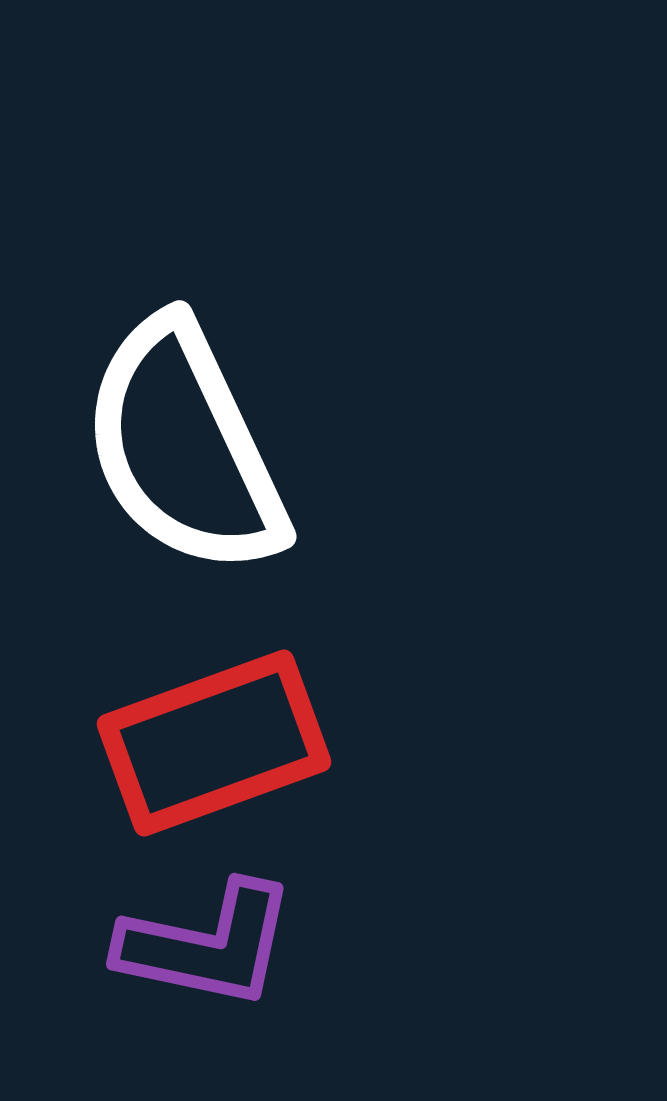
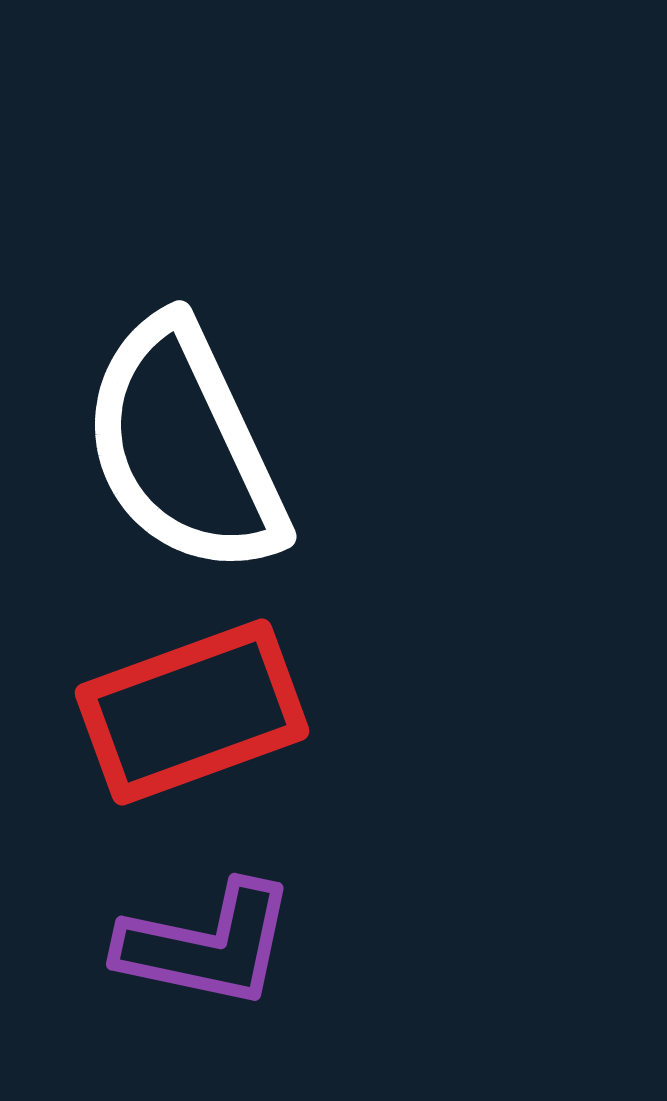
red rectangle: moved 22 px left, 31 px up
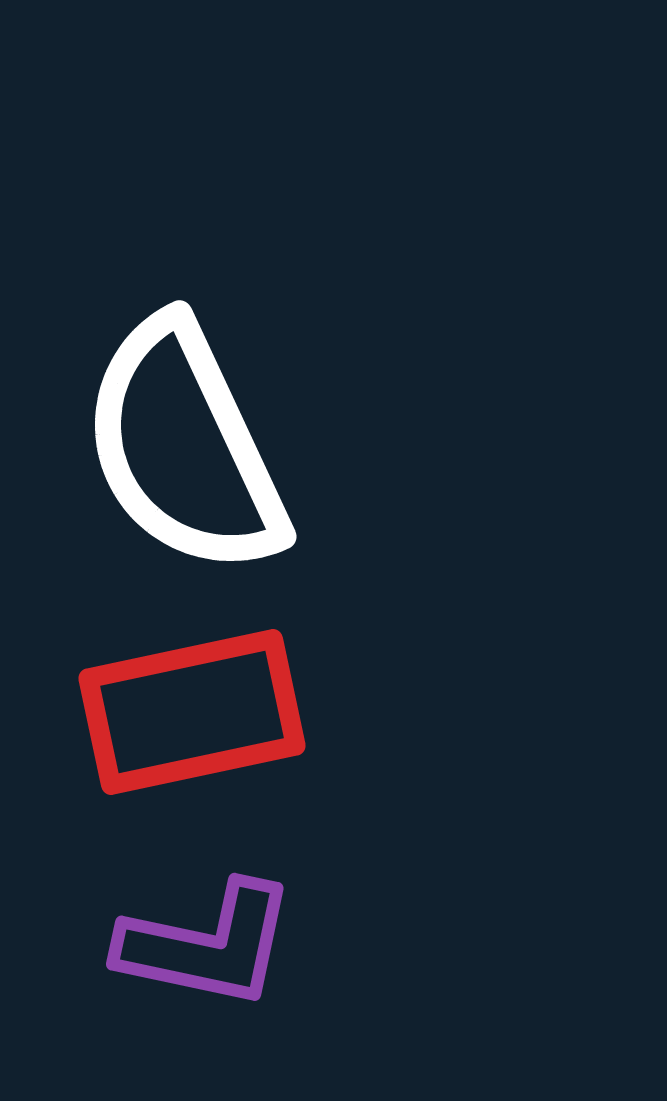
red rectangle: rotated 8 degrees clockwise
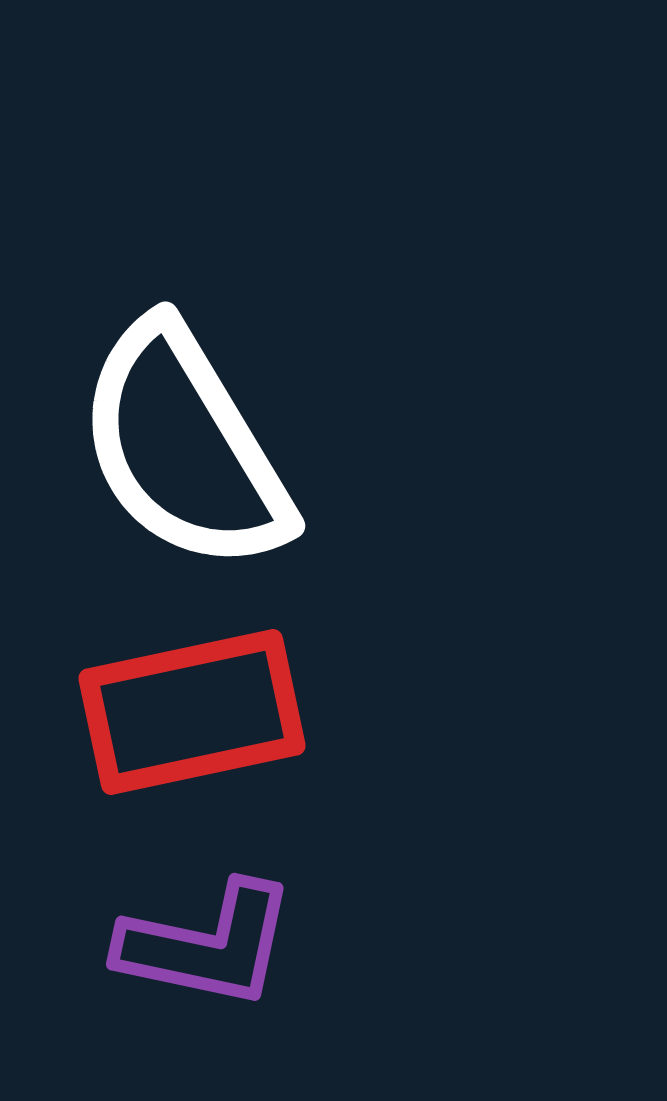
white semicircle: rotated 6 degrees counterclockwise
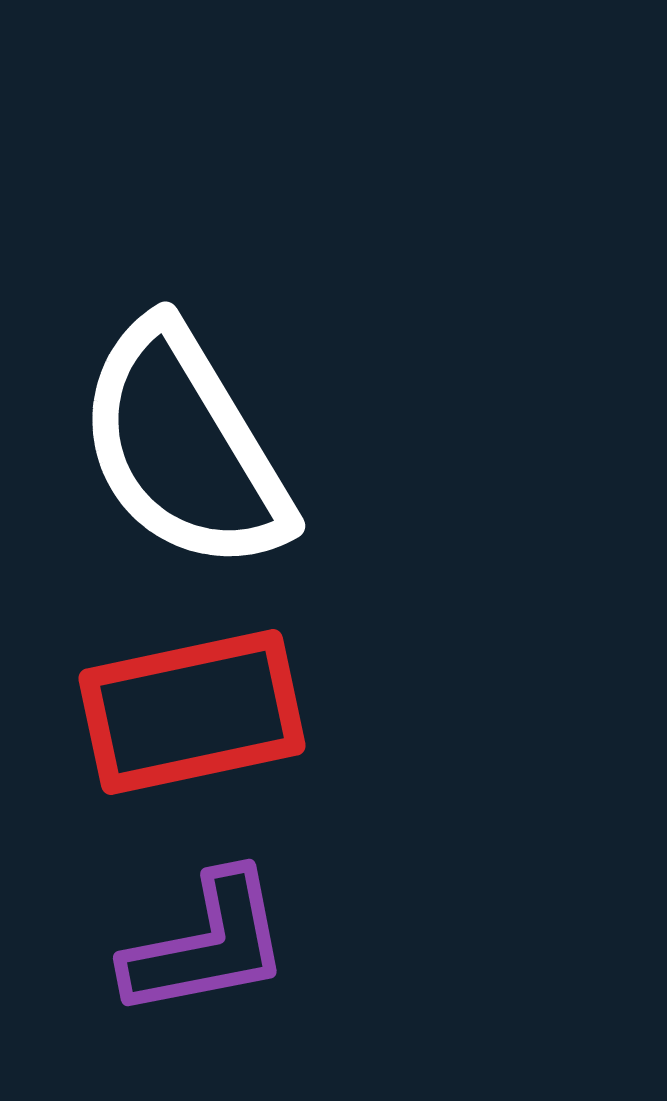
purple L-shape: rotated 23 degrees counterclockwise
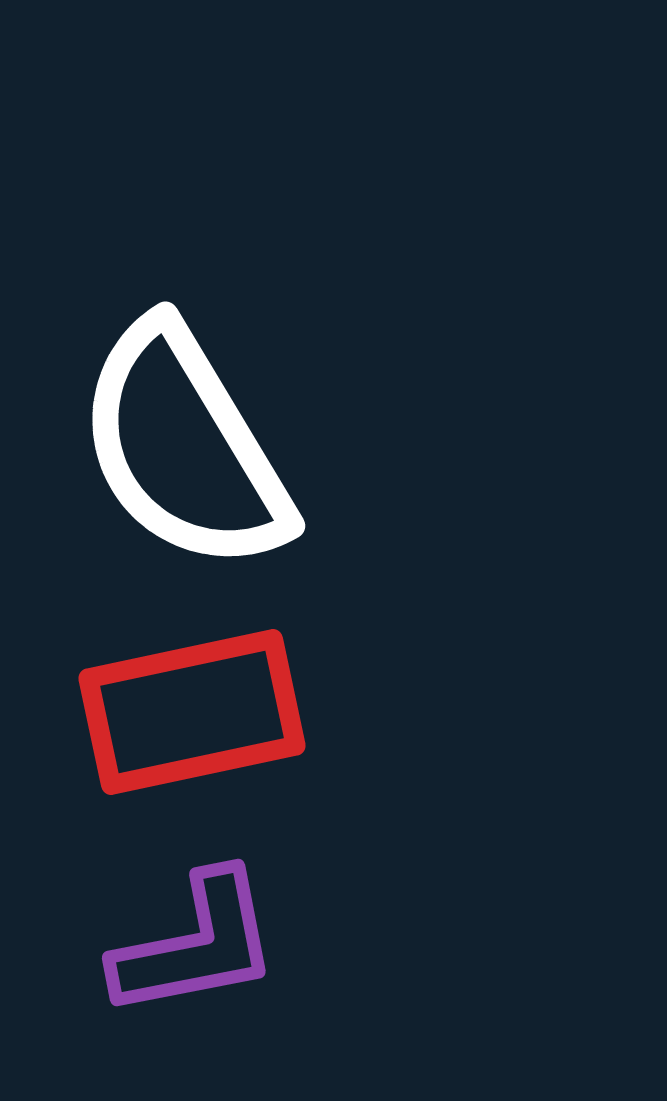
purple L-shape: moved 11 px left
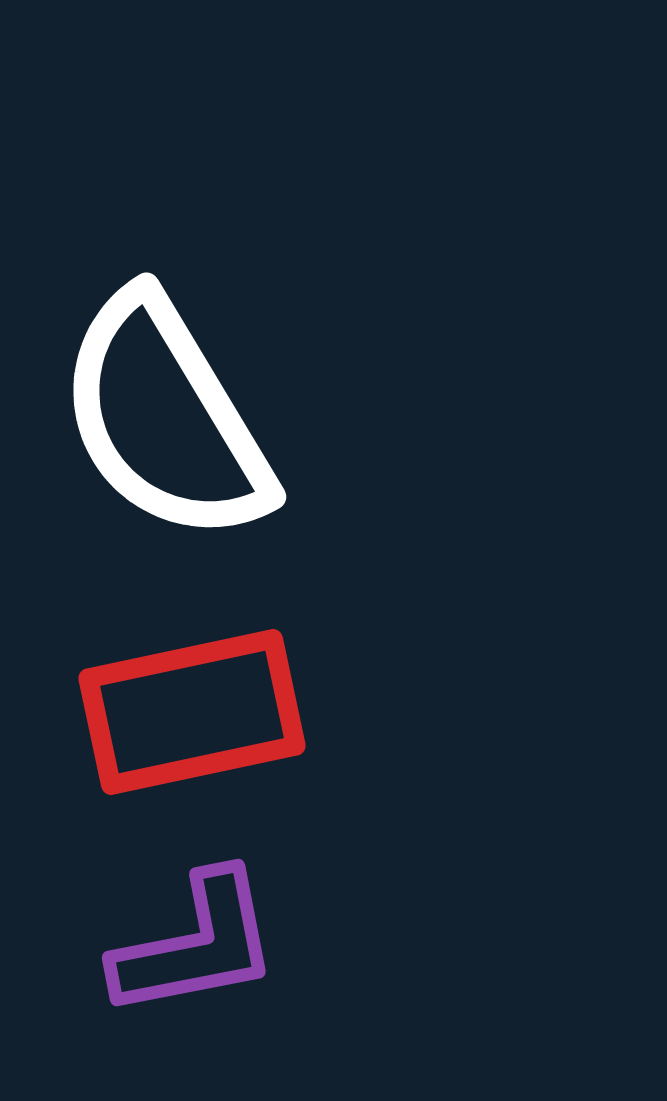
white semicircle: moved 19 px left, 29 px up
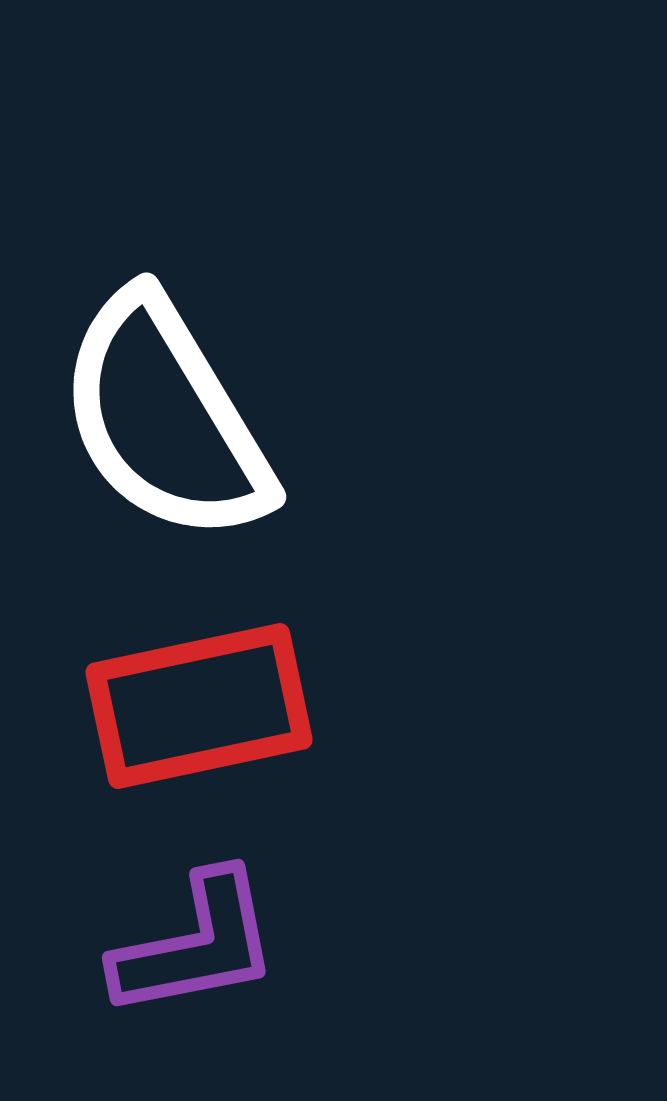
red rectangle: moved 7 px right, 6 px up
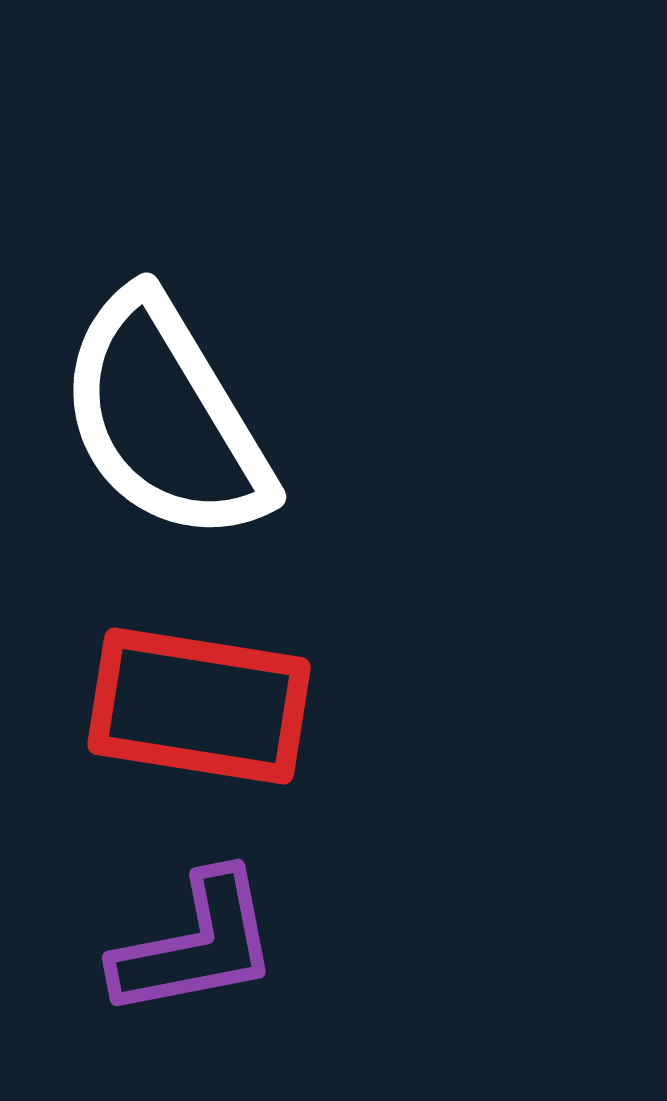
red rectangle: rotated 21 degrees clockwise
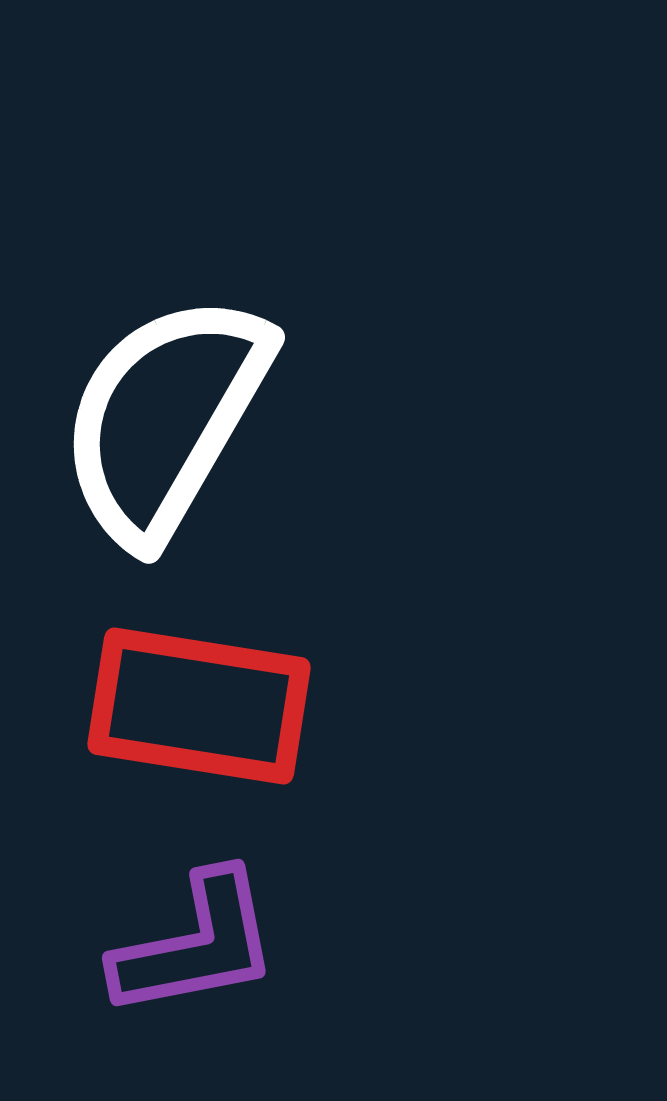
white semicircle: rotated 61 degrees clockwise
